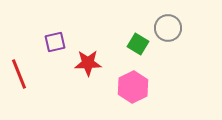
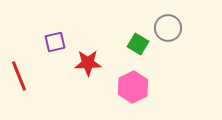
red line: moved 2 px down
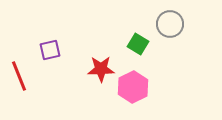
gray circle: moved 2 px right, 4 px up
purple square: moved 5 px left, 8 px down
red star: moved 13 px right, 6 px down
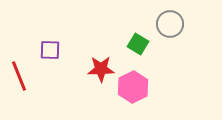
purple square: rotated 15 degrees clockwise
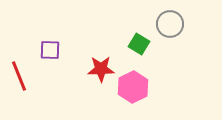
green square: moved 1 px right
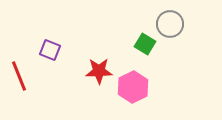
green square: moved 6 px right
purple square: rotated 20 degrees clockwise
red star: moved 2 px left, 2 px down
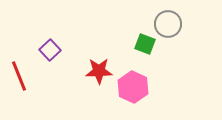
gray circle: moved 2 px left
green square: rotated 10 degrees counterclockwise
purple square: rotated 25 degrees clockwise
pink hexagon: rotated 8 degrees counterclockwise
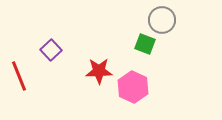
gray circle: moved 6 px left, 4 px up
purple square: moved 1 px right
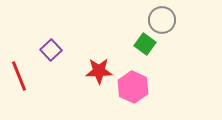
green square: rotated 15 degrees clockwise
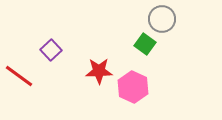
gray circle: moved 1 px up
red line: rotated 32 degrees counterclockwise
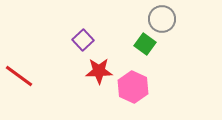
purple square: moved 32 px right, 10 px up
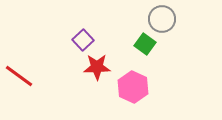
red star: moved 2 px left, 4 px up
